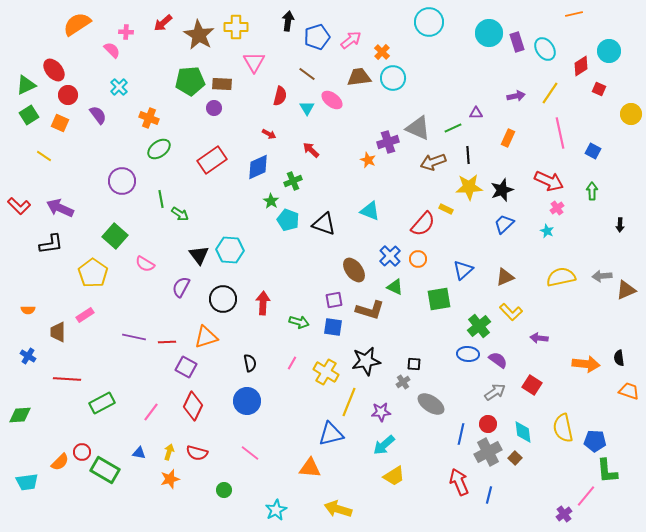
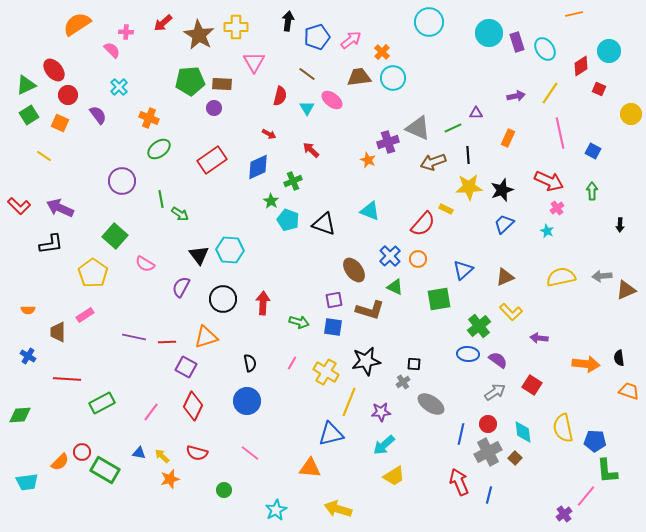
yellow arrow at (169, 452): moved 7 px left, 4 px down; rotated 63 degrees counterclockwise
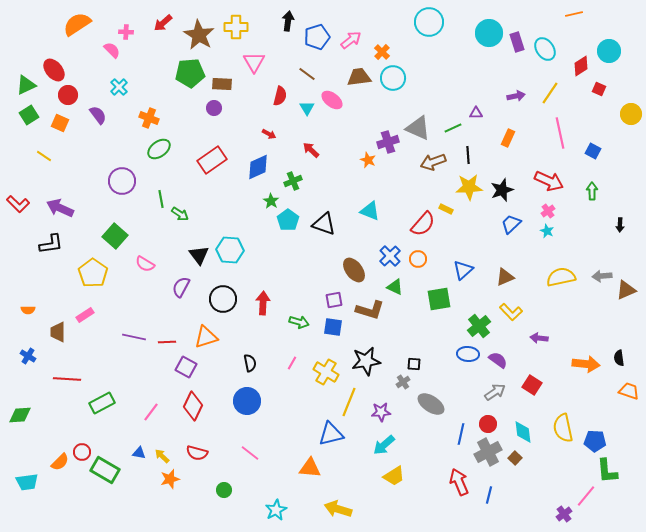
green pentagon at (190, 81): moved 8 px up
red L-shape at (19, 206): moved 1 px left, 2 px up
pink cross at (557, 208): moved 9 px left, 3 px down
cyan pentagon at (288, 220): rotated 15 degrees clockwise
blue trapezoid at (504, 224): moved 7 px right
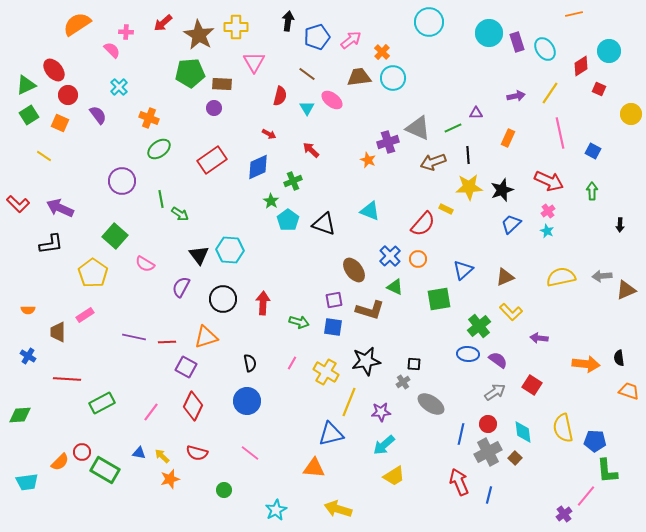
orange triangle at (310, 468): moved 4 px right
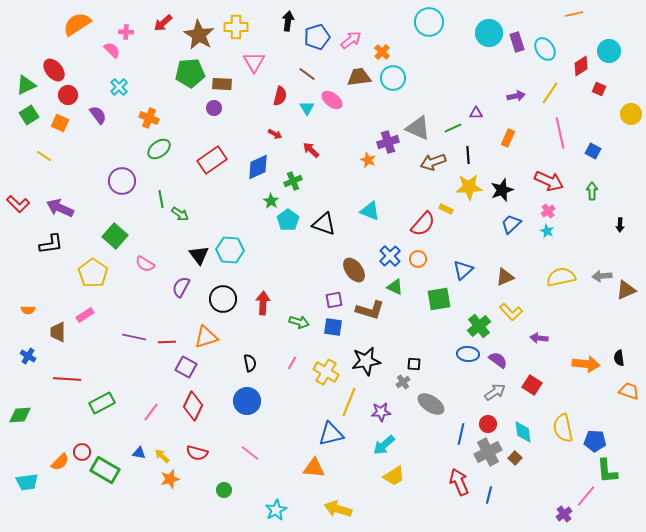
red arrow at (269, 134): moved 6 px right
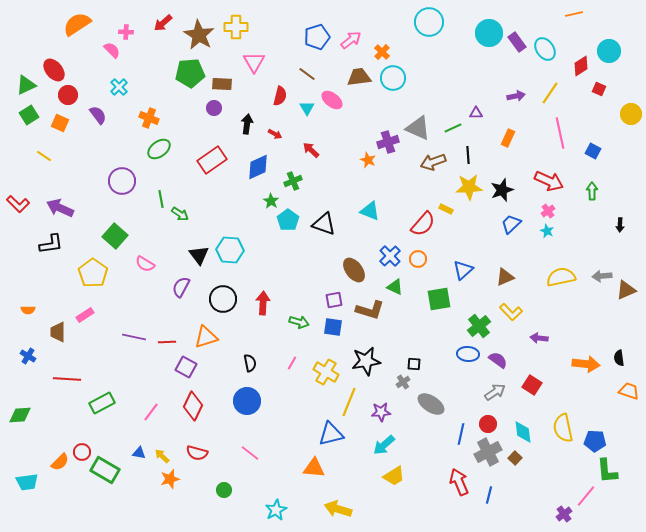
black arrow at (288, 21): moved 41 px left, 103 px down
purple rectangle at (517, 42): rotated 18 degrees counterclockwise
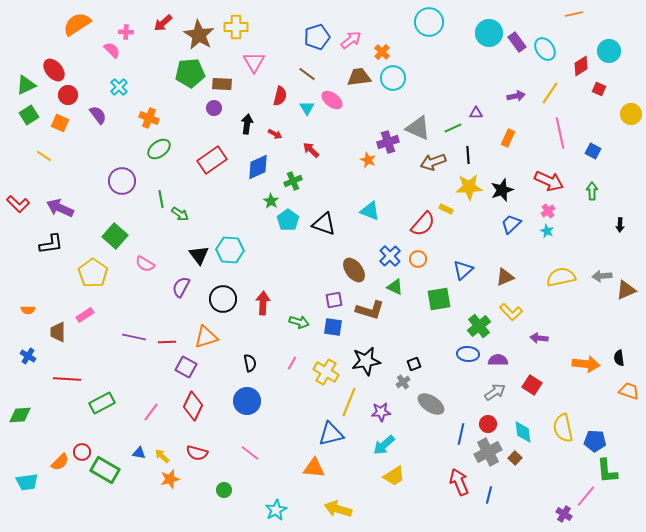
purple semicircle at (498, 360): rotated 36 degrees counterclockwise
black square at (414, 364): rotated 24 degrees counterclockwise
purple cross at (564, 514): rotated 21 degrees counterclockwise
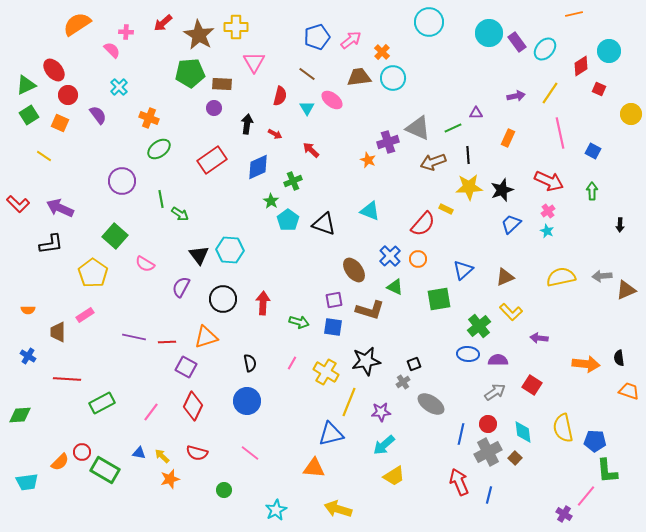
cyan ellipse at (545, 49): rotated 75 degrees clockwise
